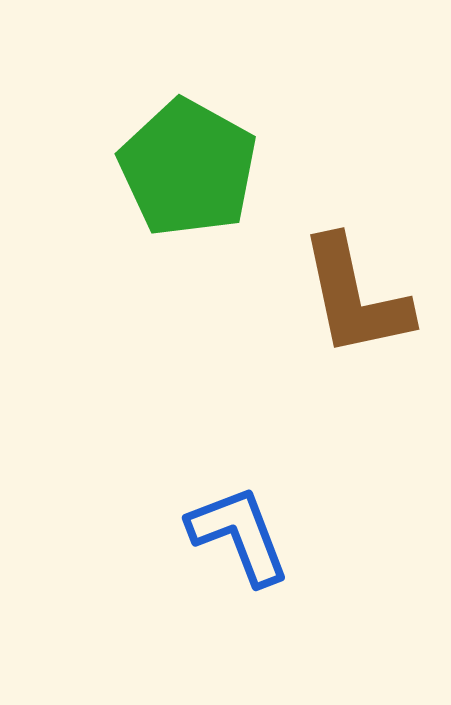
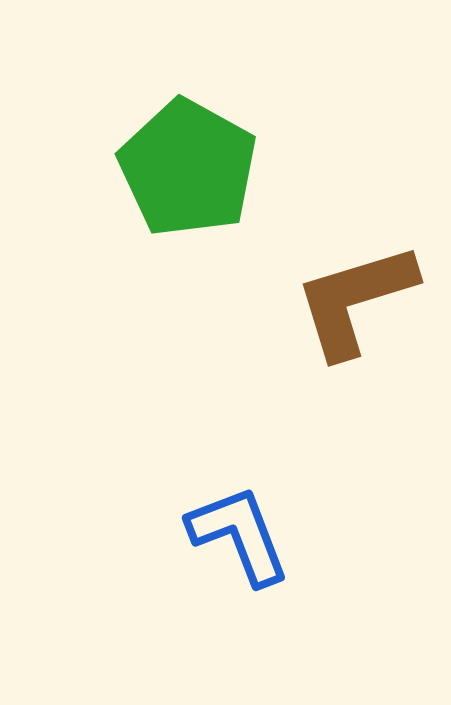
brown L-shape: moved 3 px down; rotated 85 degrees clockwise
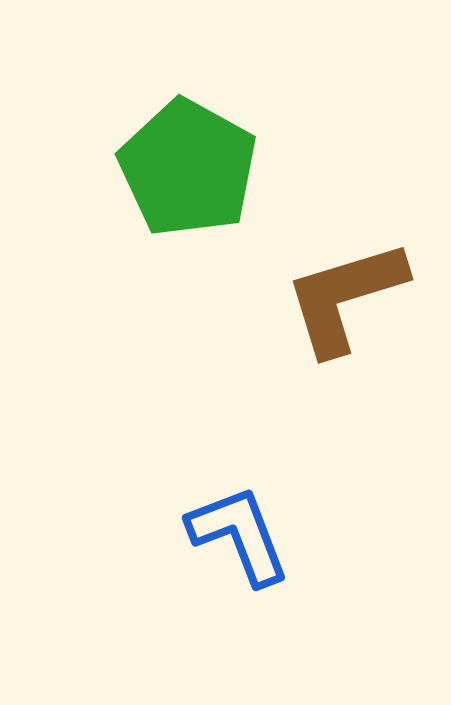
brown L-shape: moved 10 px left, 3 px up
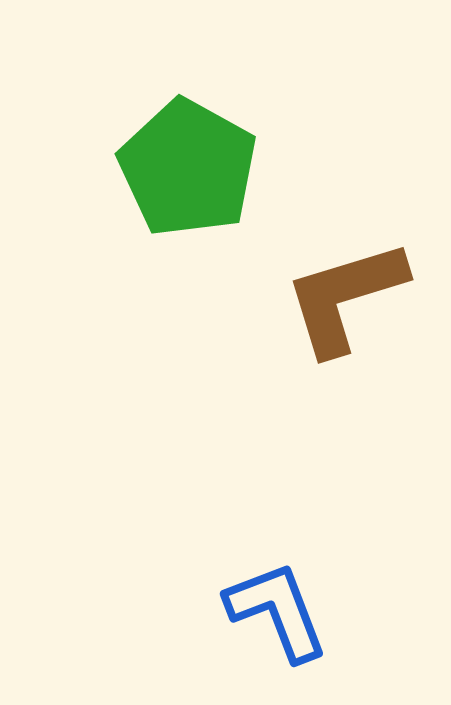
blue L-shape: moved 38 px right, 76 px down
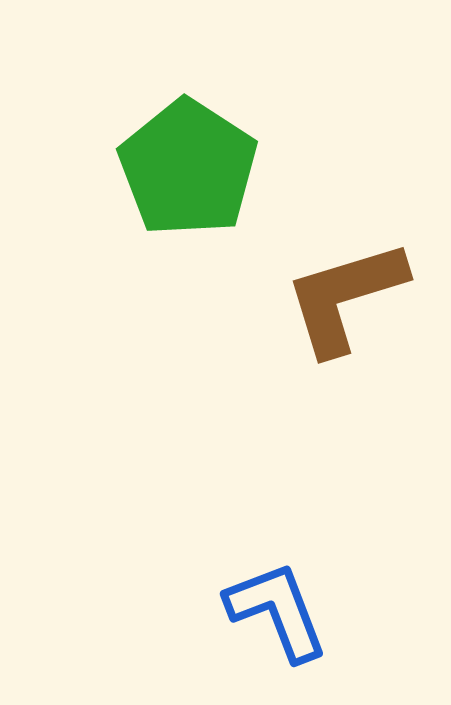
green pentagon: rotated 4 degrees clockwise
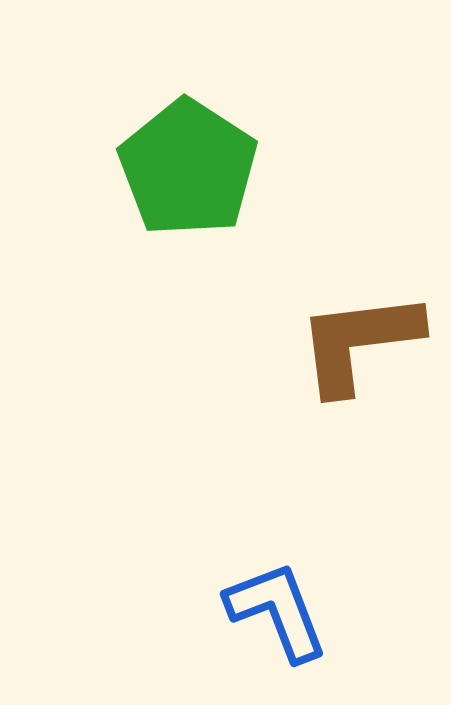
brown L-shape: moved 14 px right, 45 px down; rotated 10 degrees clockwise
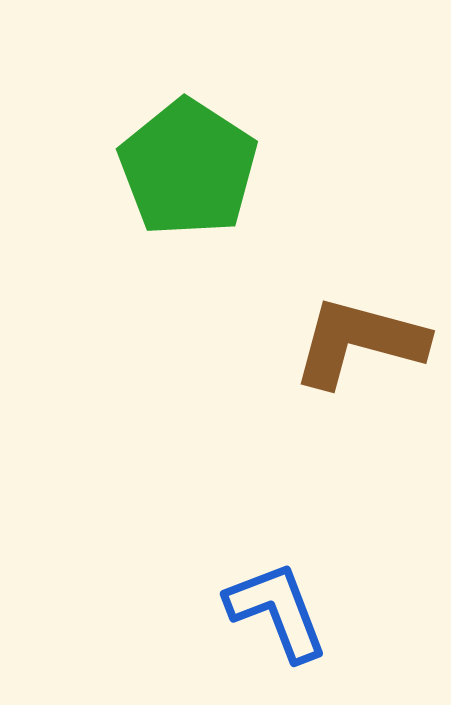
brown L-shape: rotated 22 degrees clockwise
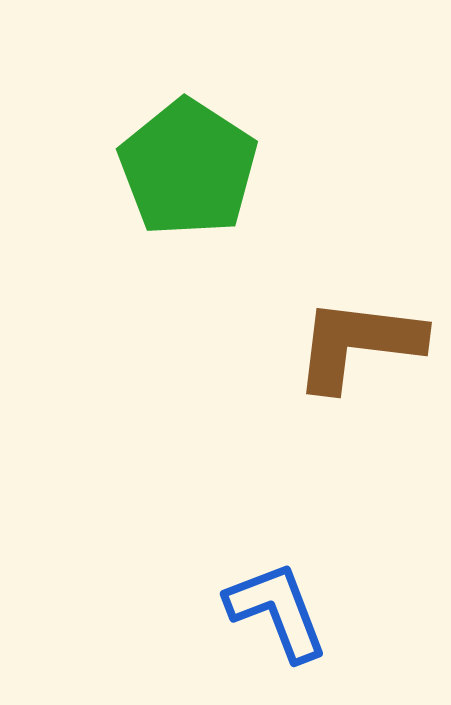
brown L-shape: moved 1 px left, 2 px down; rotated 8 degrees counterclockwise
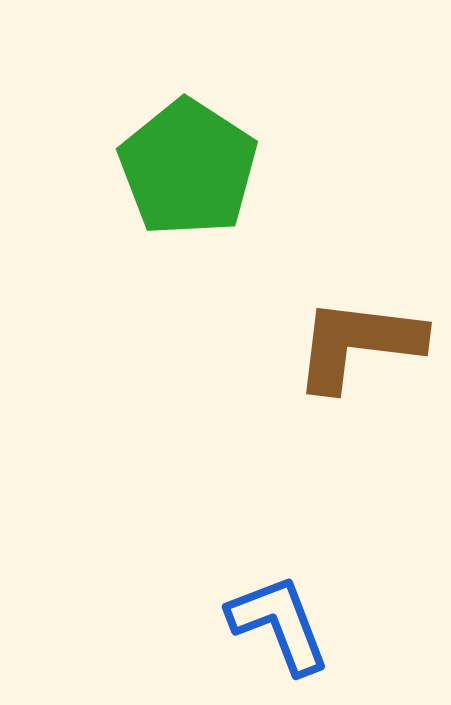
blue L-shape: moved 2 px right, 13 px down
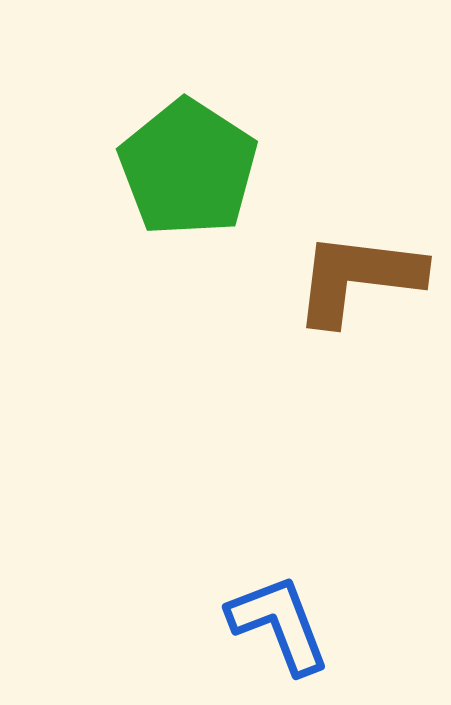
brown L-shape: moved 66 px up
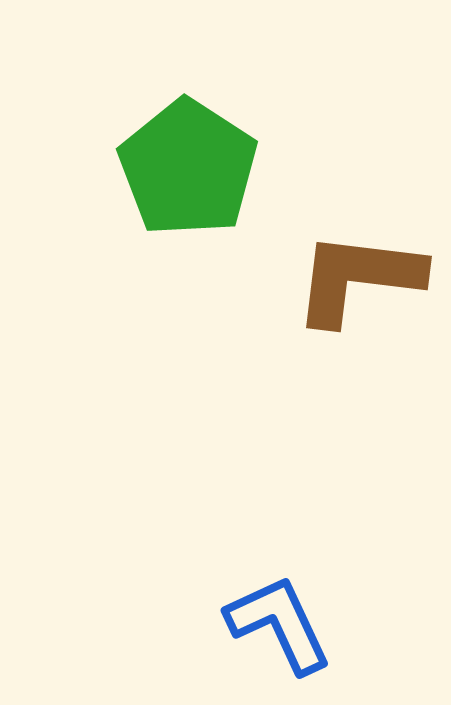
blue L-shape: rotated 4 degrees counterclockwise
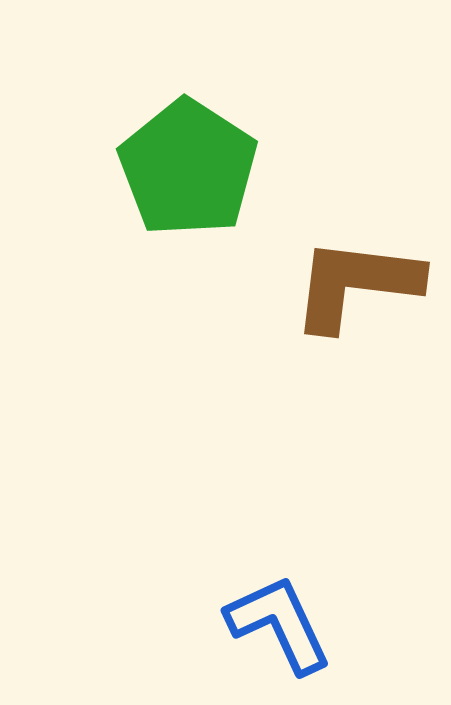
brown L-shape: moved 2 px left, 6 px down
